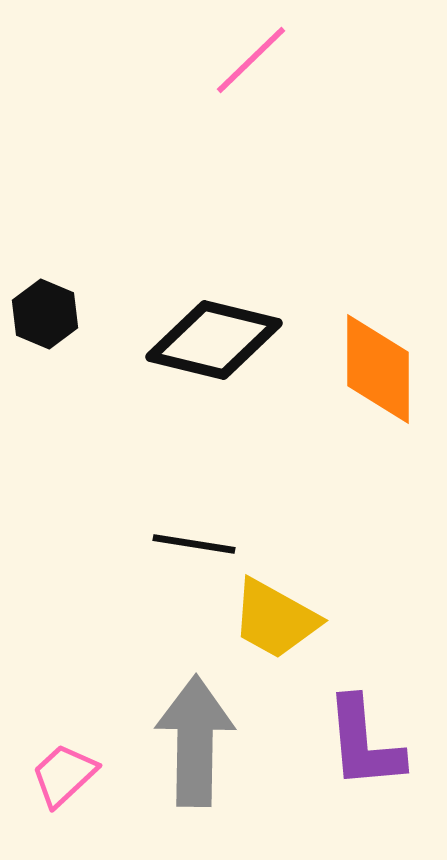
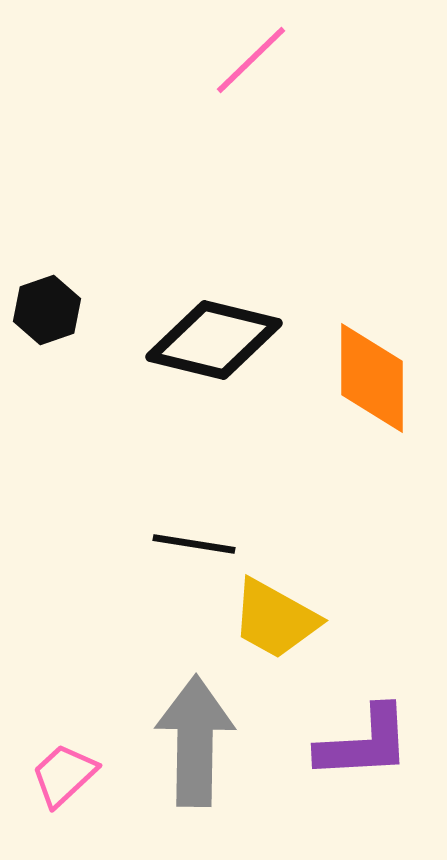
black hexagon: moved 2 px right, 4 px up; rotated 18 degrees clockwise
orange diamond: moved 6 px left, 9 px down
purple L-shape: rotated 88 degrees counterclockwise
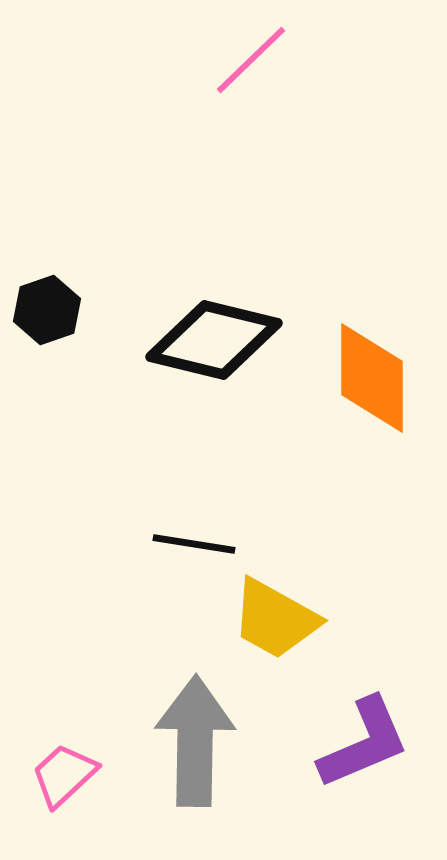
purple L-shape: rotated 20 degrees counterclockwise
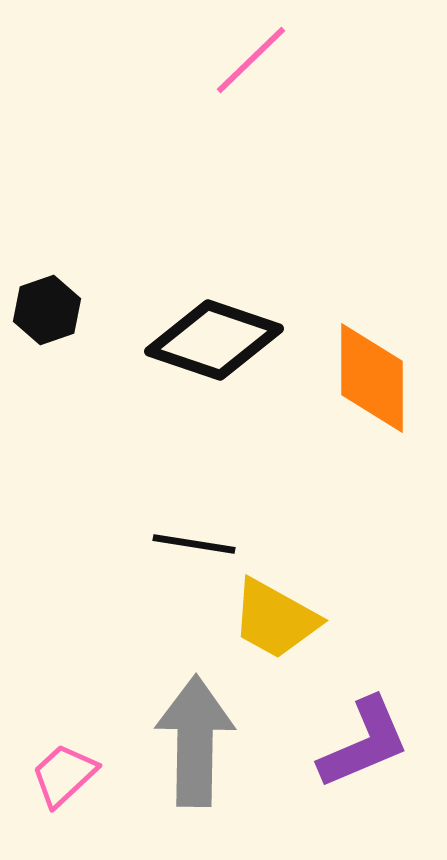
black diamond: rotated 5 degrees clockwise
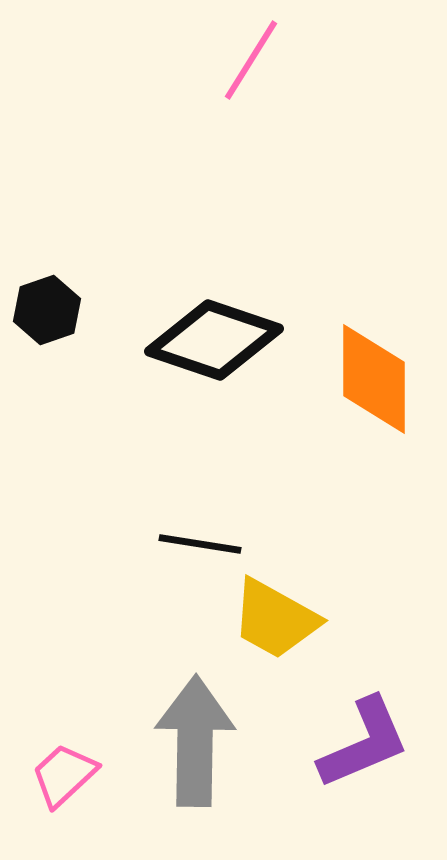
pink line: rotated 14 degrees counterclockwise
orange diamond: moved 2 px right, 1 px down
black line: moved 6 px right
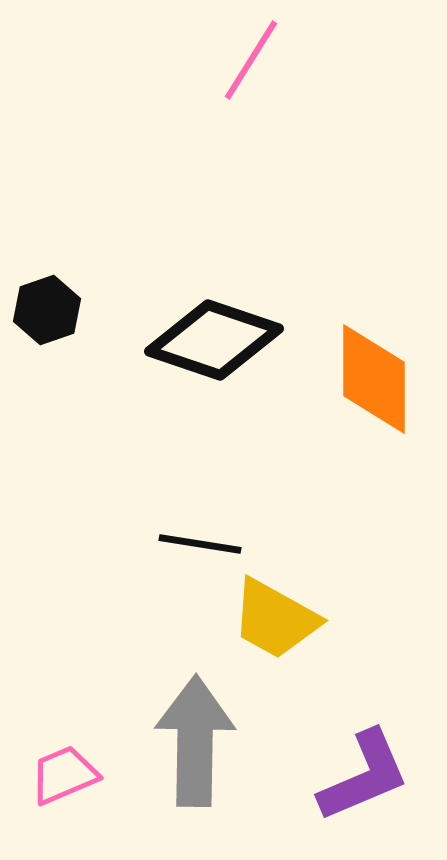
purple L-shape: moved 33 px down
pink trapezoid: rotated 20 degrees clockwise
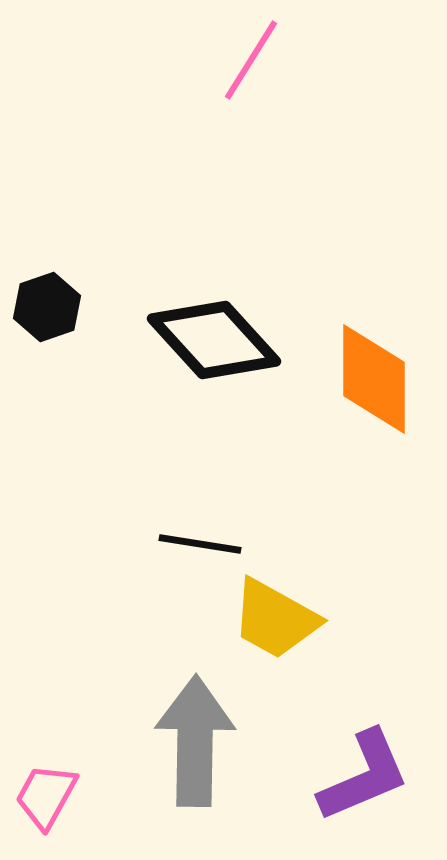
black hexagon: moved 3 px up
black diamond: rotated 29 degrees clockwise
pink trapezoid: moved 18 px left, 21 px down; rotated 38 degrees counterclockwise
